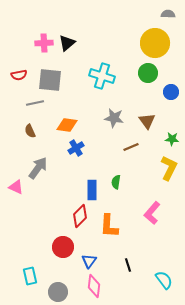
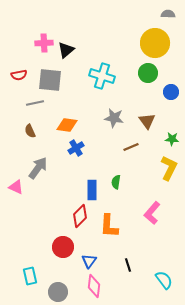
black triangle: moved 1 px left, 7 px down
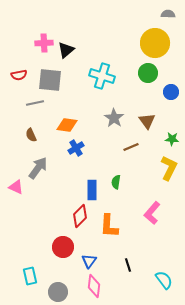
gray star: rotated 24 degrees clockwise
brown semicircle: moved 1 px right, 4 px down
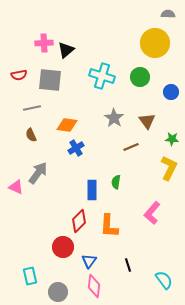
green circle: moved 8 px left, 4 px down
gray line: moved 3 px left, 5 px down
gray arrow: moved 5 px down
red diamond: moved 1 px left, 5 px down
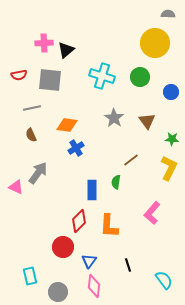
brown line: moved 13 px down; rotated 14 degrees counterclockwise
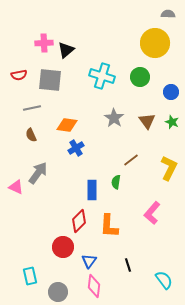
green star: moved 17 px up; rotated 16 degrees clockwise
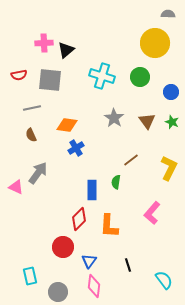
red diamond: moved 2 px up
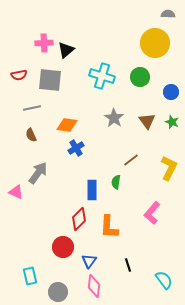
pink triangle: moved 5 px down
orange L-shape: moved 1 px down
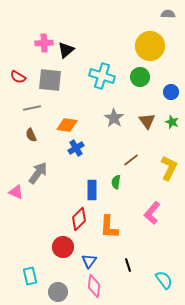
yellow circle: moved 5 px left, 3 px down
red semicircle: moved 1 px left, 2 px down; rotated 42 degrees clockwise
